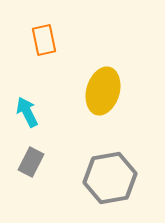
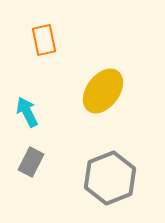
yellow ellipse: rotated 21 degrees clockwise
gray hexagon: rotated 12 degrees counterclockwise
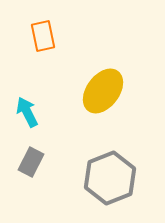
orange rectangle: moved 1 px left, 4 px up
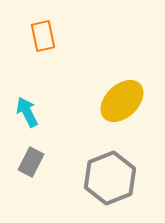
yellow ellipse: moved 19 px right, 10 px down; rotated 9 degrees clockwise
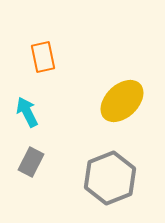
orange rectangle: moved 21 px down
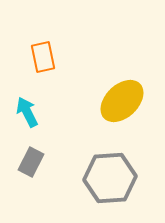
gray hexagon: rotated 18 degrees clockwise
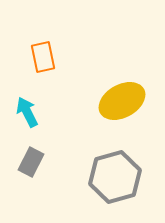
yellow ellipse: rotated 15 degrees clockwise
gray hexagon: moved 5 px right, 1 px up; rotated 12 degrees counterclockwise
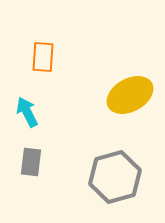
orange rectangle: rotated 16 degrees clockwise
yellow ellipse: moved 8 px right, 6 px up
gray rectangle: rotated 20 degrees counterclockwise
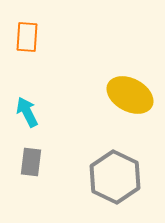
orange rectangle: moved 16 px left, 20 px up
yellow ellipse: rotated 57 degrees clockwise
gray hexagon: rotated 18 degrees counterclockwise
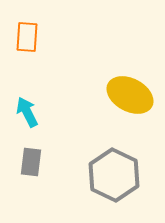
gray hexagon: moved 1 px left, 2 px up
